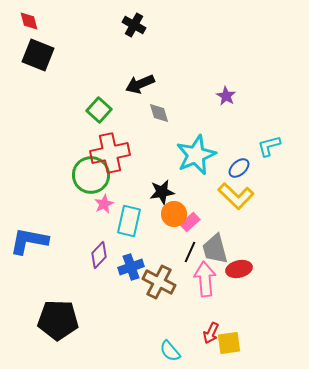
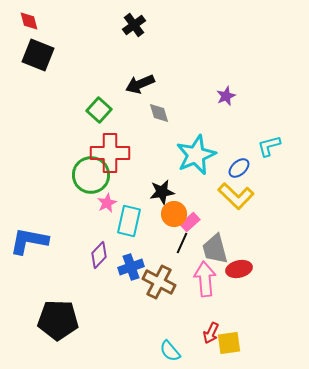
black cross: rotated 25 degrees clockwise
purple star: rotated 18 degrees clockwise
red cross: rotated 12 degrees clockwise
pink star: moved 3 px right, 1 px up
black line: moved 8 px left, 9 px up
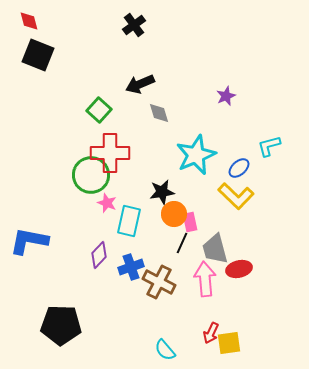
pink star: rotated 24 degrees counterclockwise
pink rectangle: rotated 60 degrees counterclockwise
black pentagon: moved 3 px right, 5 px down
cyan semicircle: moved 5 px left, 1 px up
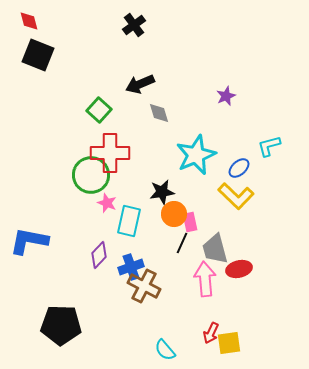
brown cross: moved 15 px left, 4 px down
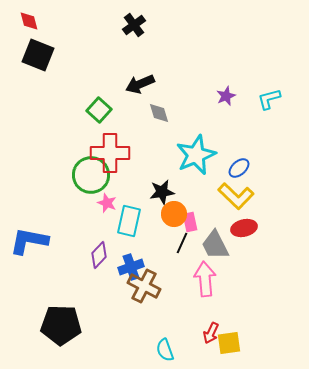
cyan L-shape: moved 47 px up
gray trapezoid: moved 4 px up; rotated 12 degrees counterclockwise
red ellipse: moved 5 px right, 41 px up
cyan semicircle: rotated 20 degrees clockwise
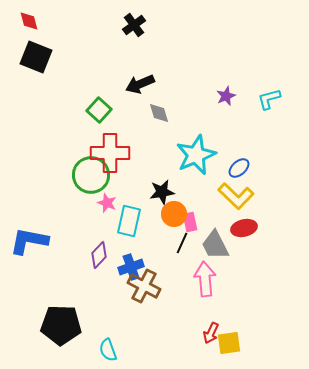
black square: moved 2 px left, 2 px down
cyan semicircle: moved 57 px left
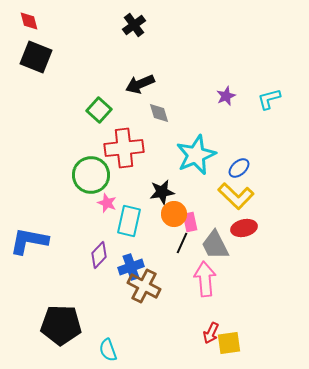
red cross: moved 14 px right, 5 px up; rotated 6 degrees counterclockwise
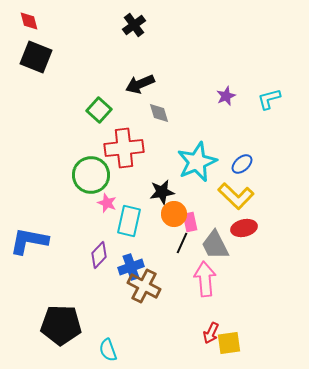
cyan star: moved 1 px right, 7 px down
blue ellipse: moved 3 px right, 4 px up
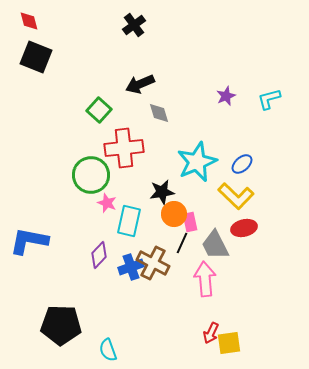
brown cross: moved 9 px right, 23 px up
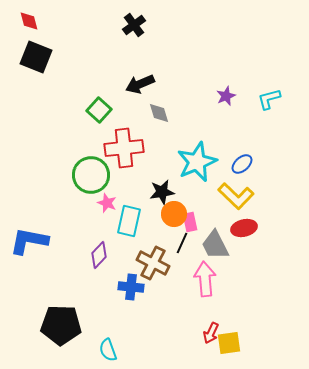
blue cross: moved 20 px down; rotated 25 degrees clockwise
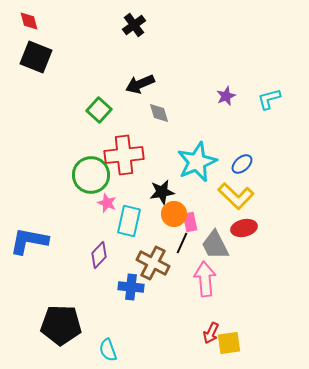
red cross: moved 7 px down
